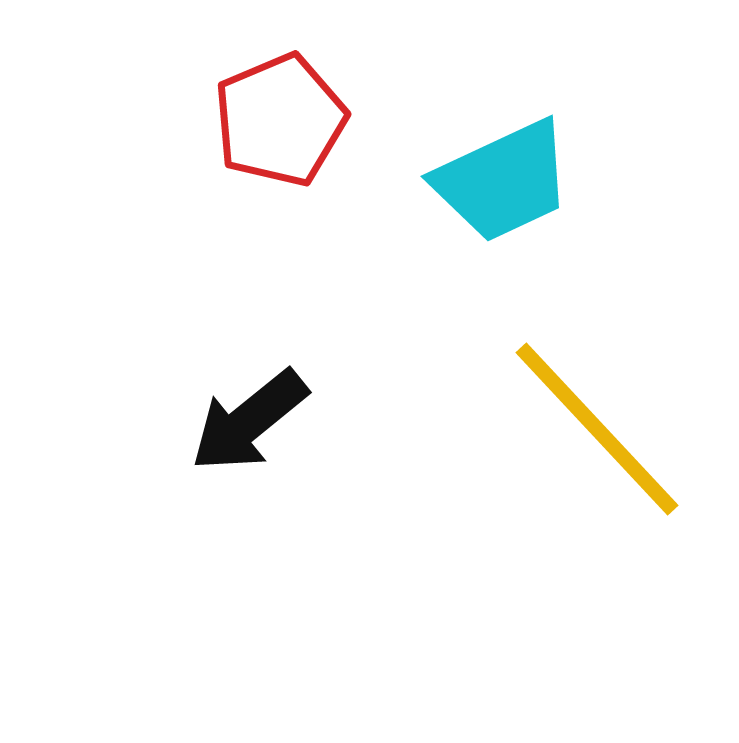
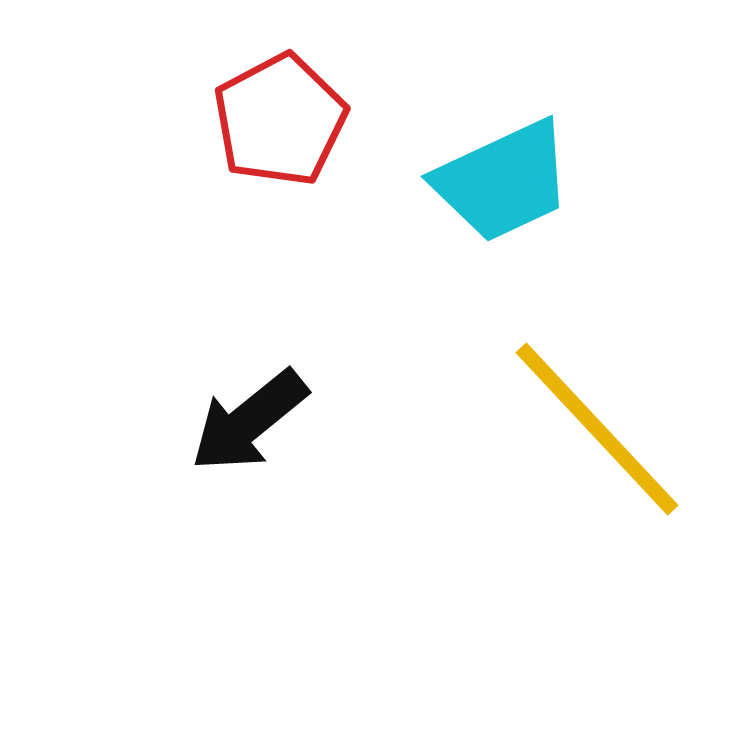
red pentagon: rotated 5 degrees counterclockwise
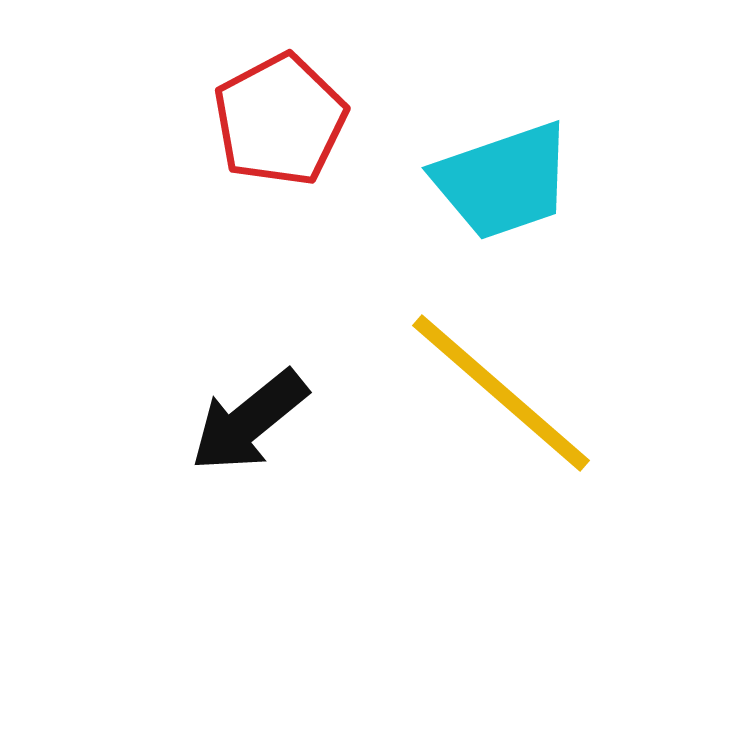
cyan trapezoid: rotated 6 degrees clockwise
yellow line: moved 96 px left, 36 px up; rotated 6 degrees counterclockwise
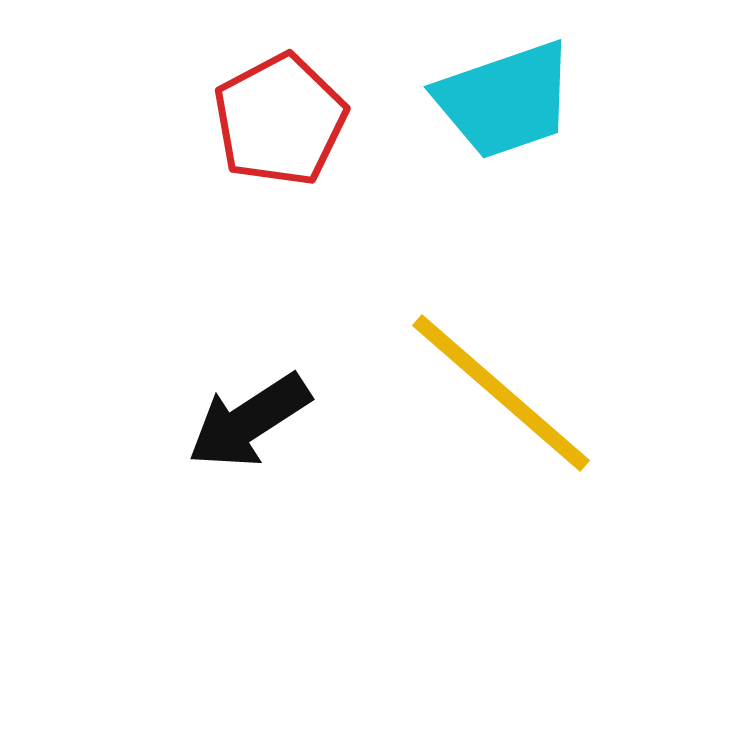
cyan trapezoid: moved 2 px right, 81 px up
black arrow: rotated 6 degrees clockwise
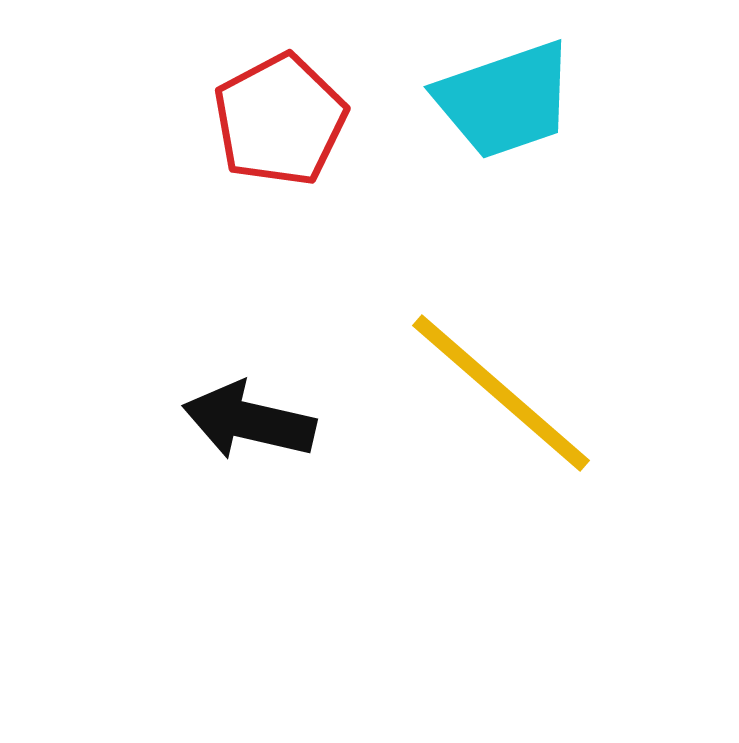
black arrow: rotated 46 degrees clockwise
